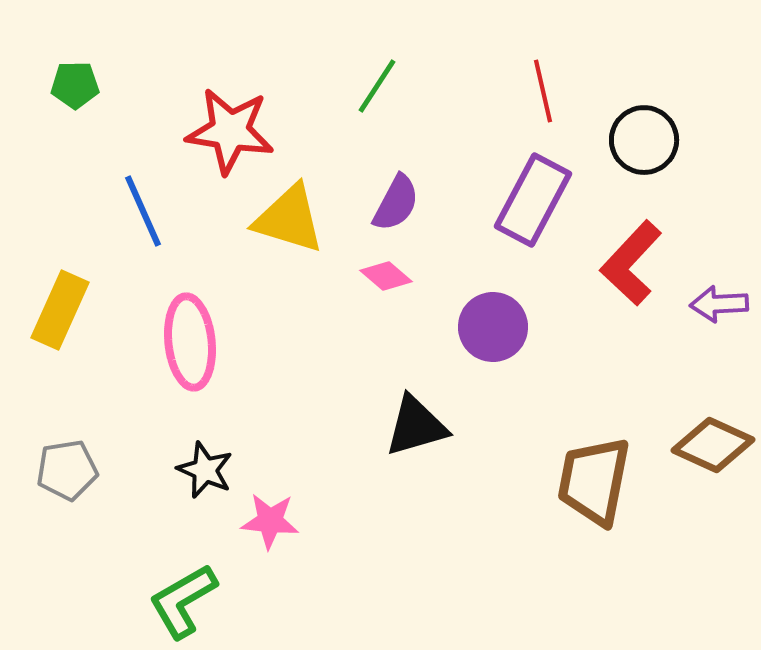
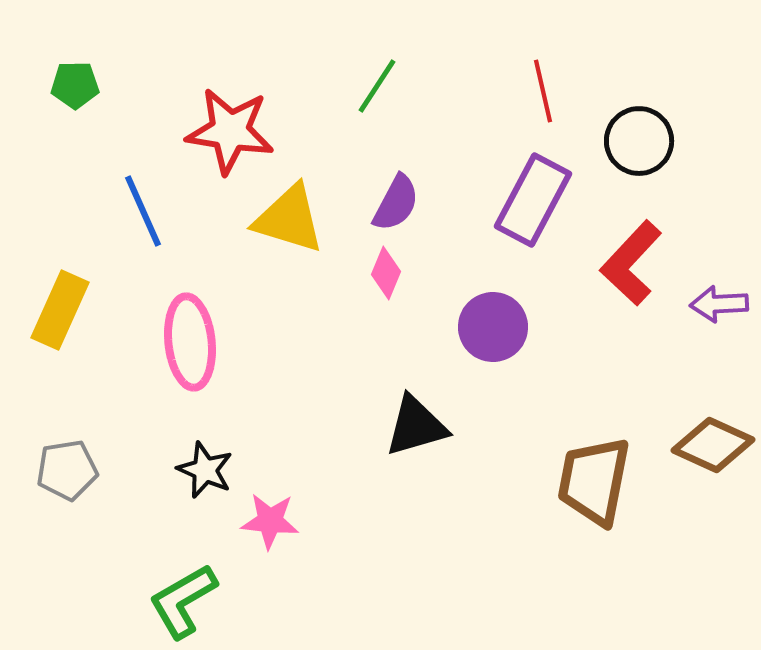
black circle: moved 5 px left, 1 px down
pink diamond: moved 3 px up; rotated 72 degrees clockwise
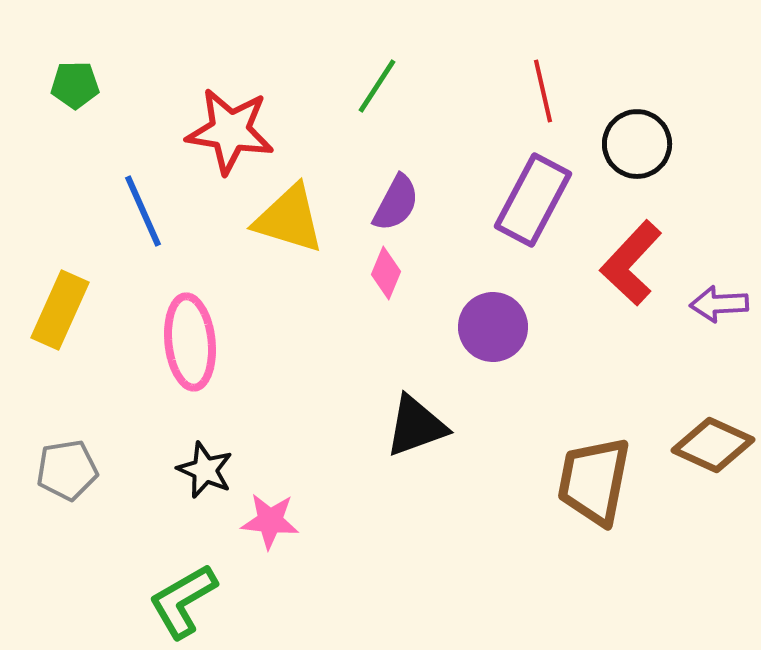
black circle: moved 2 px left, 3 px down
black triangle: rotated 4 degrees counterclockwise
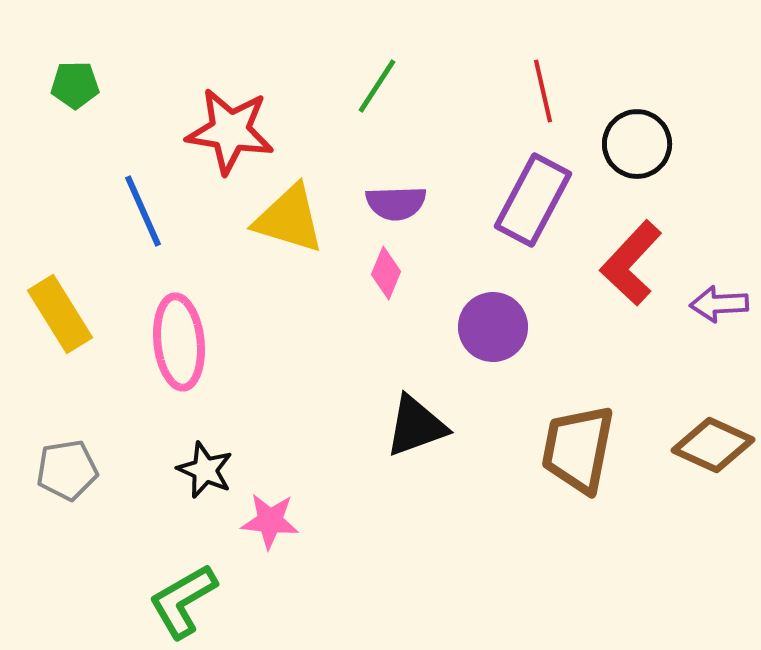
purple semicircle: rotated 60 degrees clockwise
yellow rectangle: moved 4 px down; rotated 56 degrees counterclockwise
pink ellipse: moved 11 px left
brown trapezoid: moved 16 px left, 32 px up
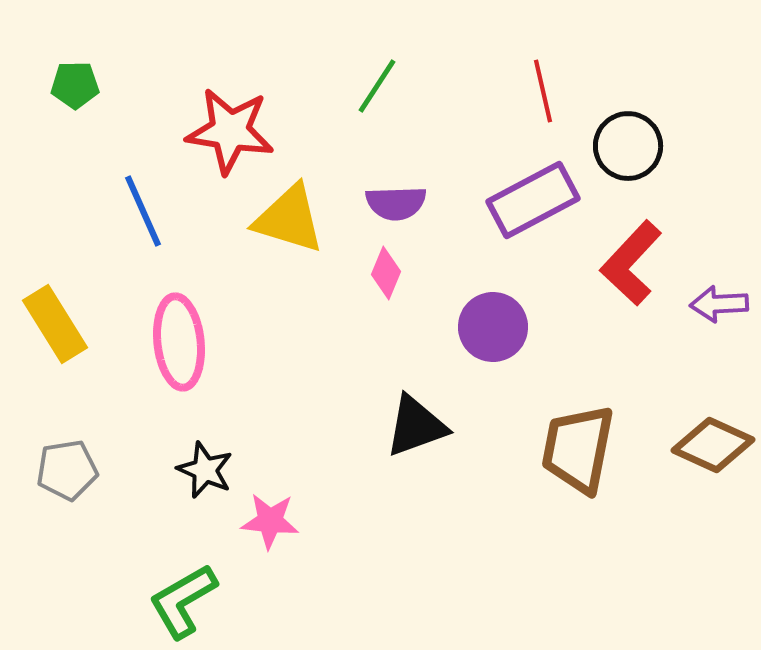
black circle: moved 9 px left, 2 px down
purple rectangle: rotated 34 degrees clockwise
yellow rectangle: moved 5 px left, 10 px down
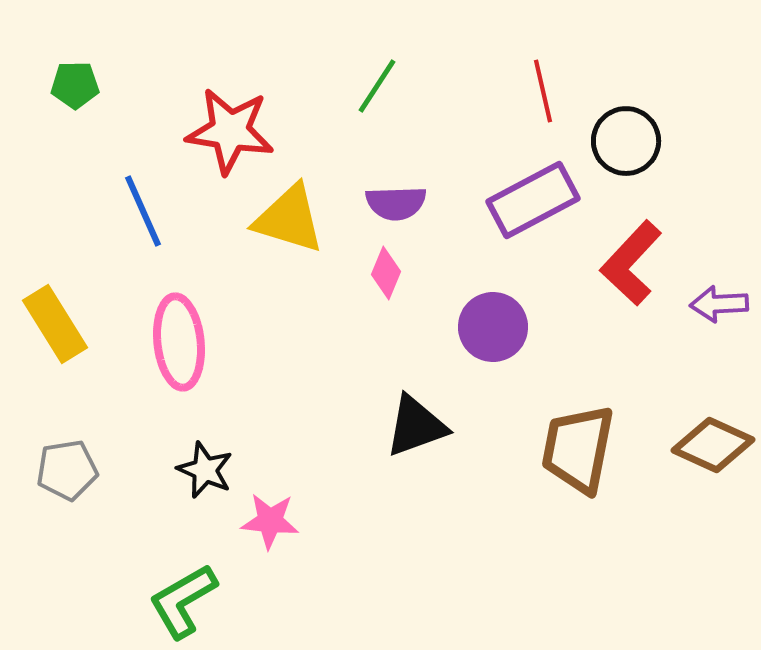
black circle: moved 2 px left, 5 px up
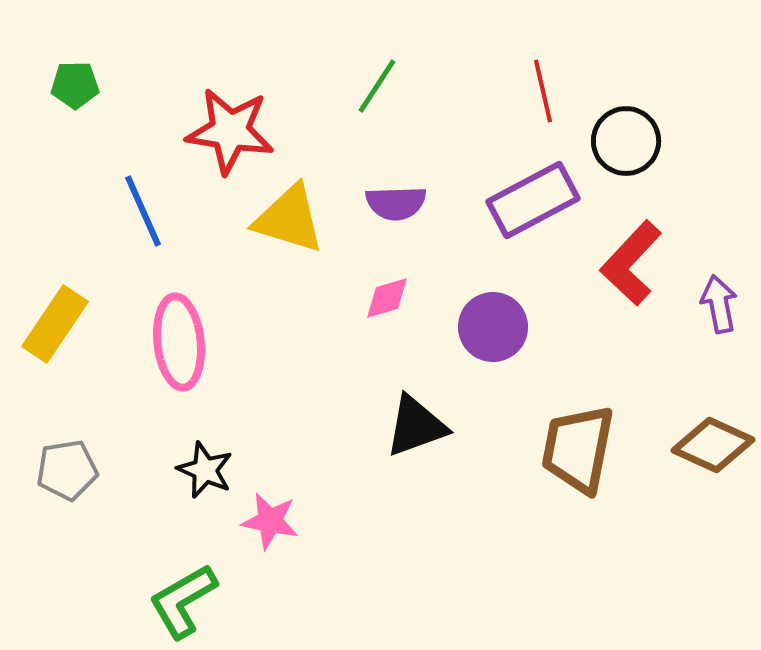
pink diamond: moved 1 px right, 25 px down; rotated 51 degrees clockwise
purple arrow: rotated 82 degrees clockwise
yellow rectangle: rotated 66 degrees clockwise
pink star: rotated 6 degrees clockwise
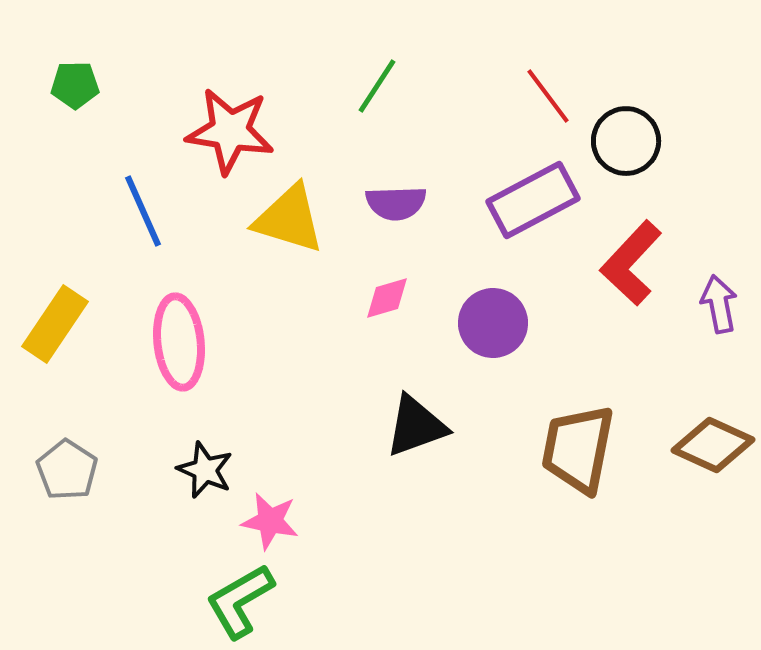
red line: moved 5 px right, 5 px down; rotated 24 degrees counterclockwise
purple circle: moved 4 px up
gray pentagon: rotated 30 degrees counterclockwise
green L-shape: moved 57 px right
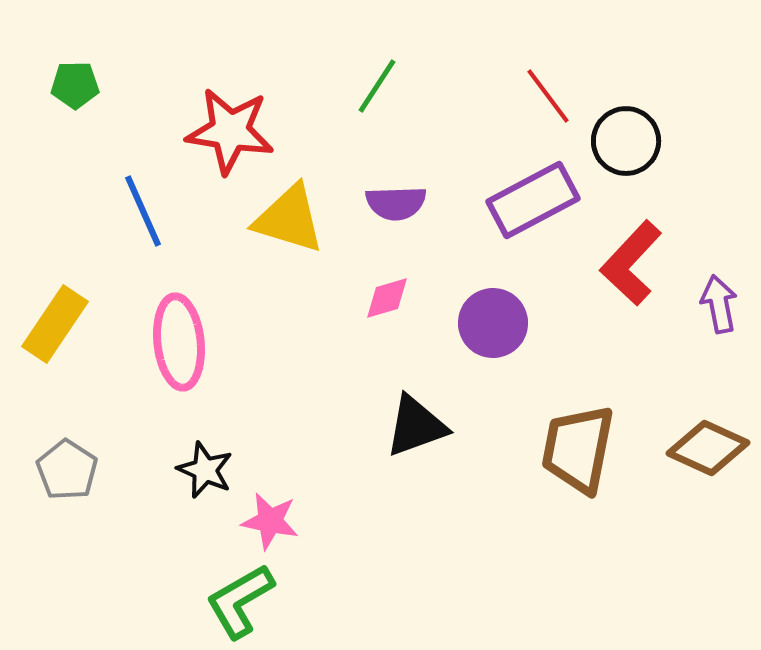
brown diamond: moved 5 px left, 3 px down
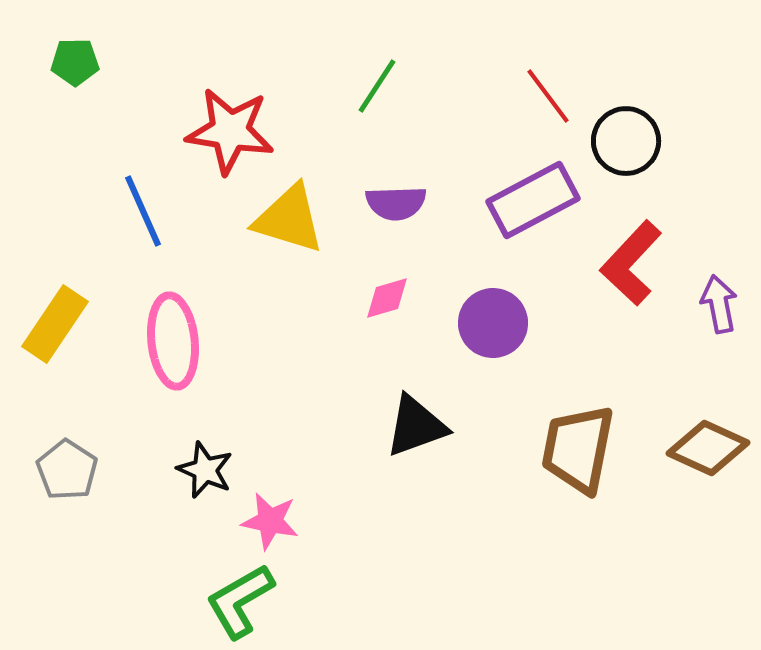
green pentagon: moved 23 px up
pink ellipse: moved 6 px left, 1 px up
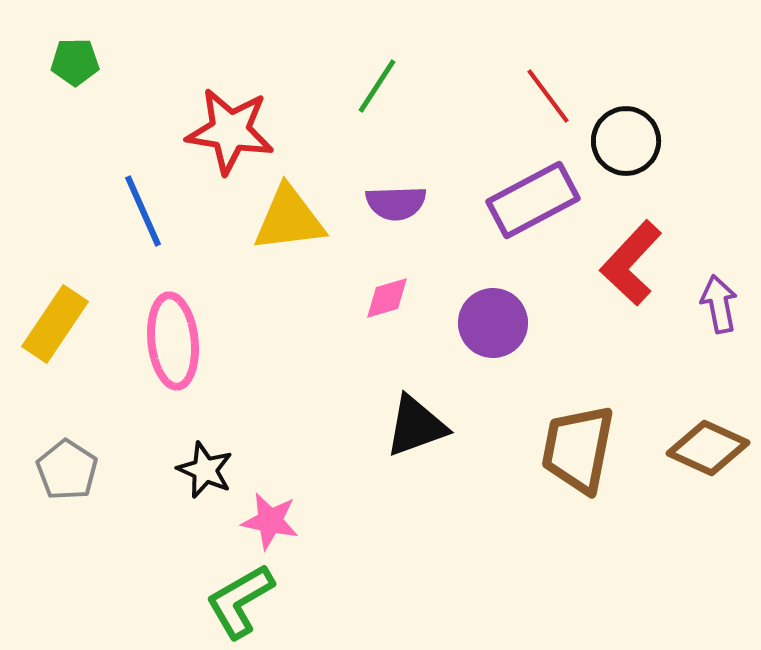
yellow triangle: rotated 24 degrees counterclockwise
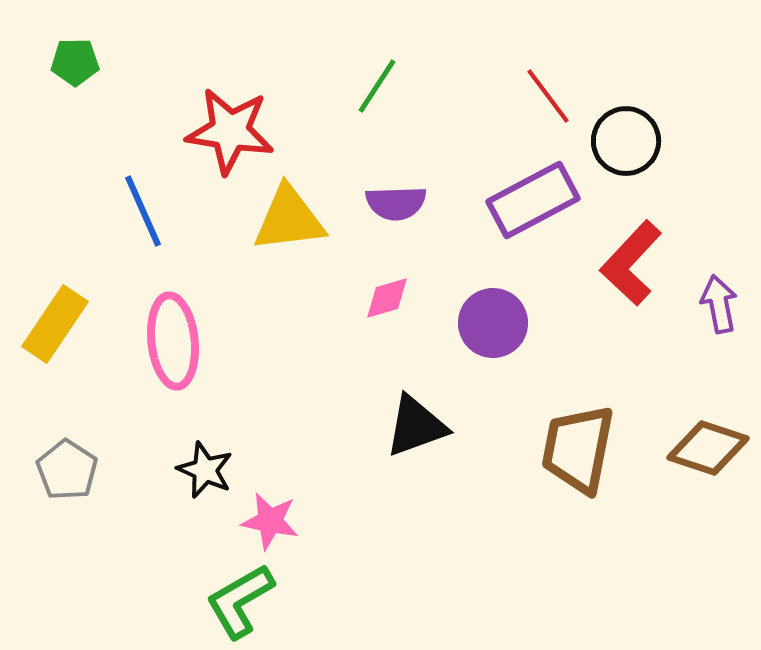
brown diamond: rotated 6 degrees counterclockwise
